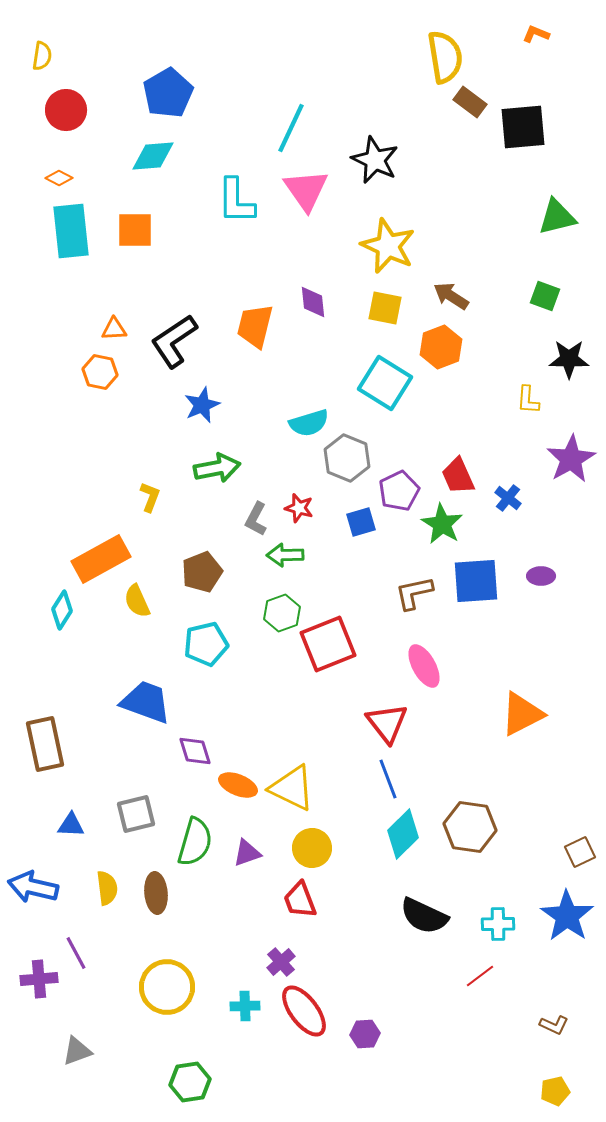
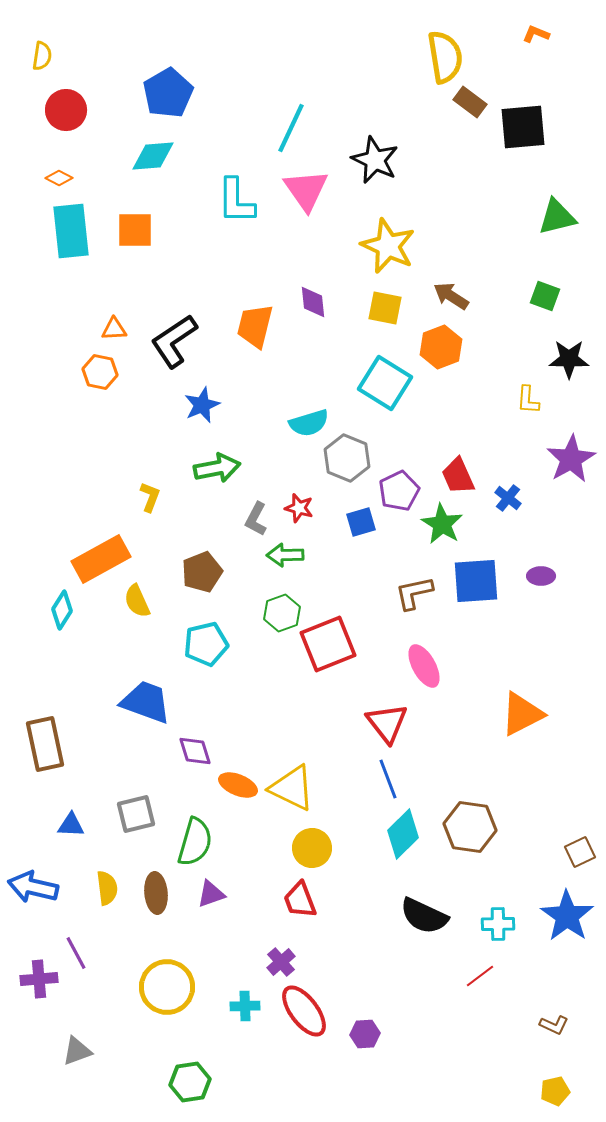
purple triangle at (247, 853): moved 36 px left, 41 px down
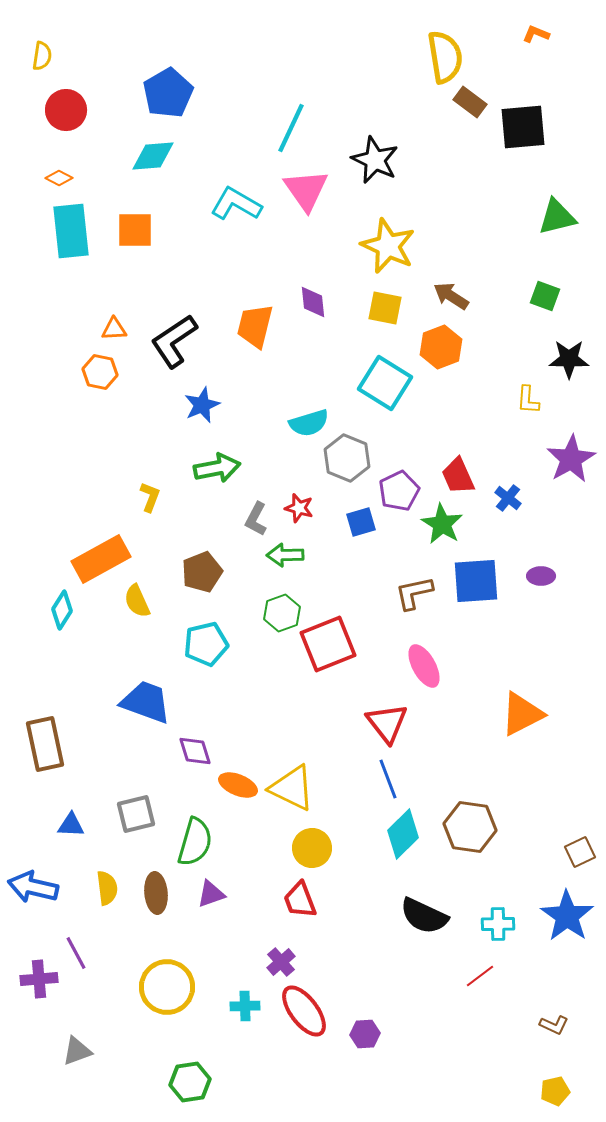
cyan L-shape at (236, 201): moved 3 px down; rotated 120 degrees clockwise
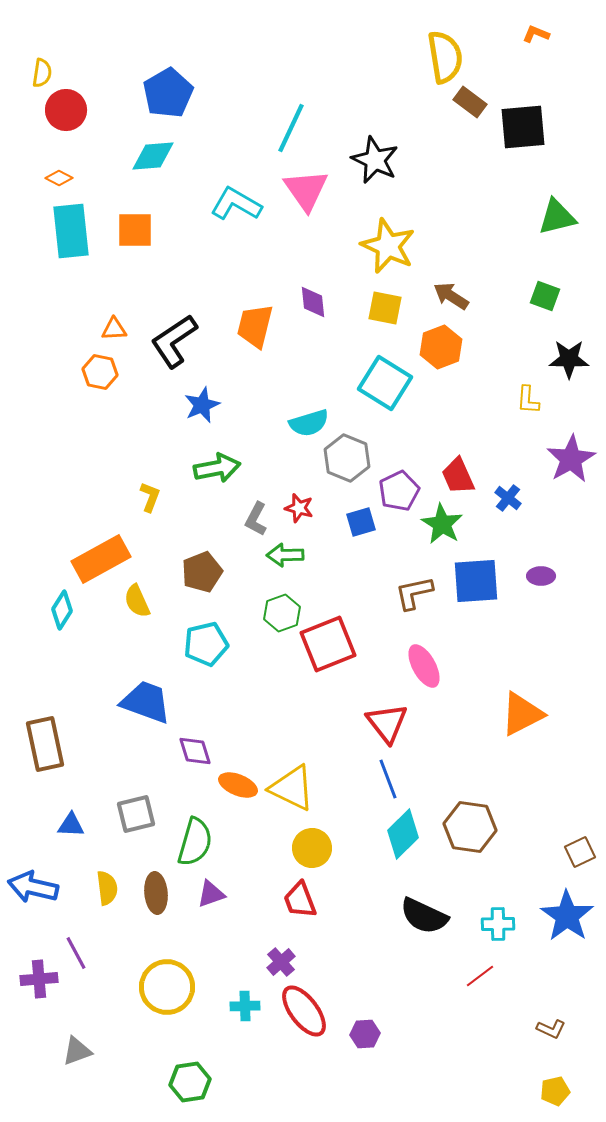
yellow semicircle at (42, 56): moved 17 px down
brown L-shape at (554, 1025): moved 3 px left, 4 px down
